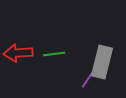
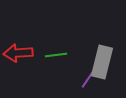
green line: moved 2 px right, 1 px down
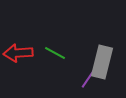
green line: moved 1 px left, 2 px up; rotated 35 degrees clockwise
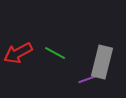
red arrow: rotated 24 degrees counterclockwise
purple line: rotated 36 degrees clockwise
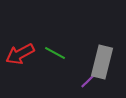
red arrow: moved 2 px right, 1 px down
purple line: moved 1 px right, 1 px down; rotated 24 degrees counterclockwise
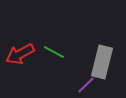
green line: moved 1 px left, 1 px up
purple line: moved 3 px left, 5 px down
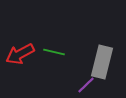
green line: rotated 15 degrees counterclockwise
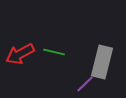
purple line: moved 1 px left, 1 px up
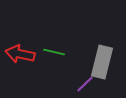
red arrow: rotated 40 degrees clockwise
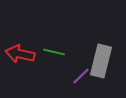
gray rectangle: moved 1 px left, 1 px up
purple line: moved 4 px left, 8 px up
